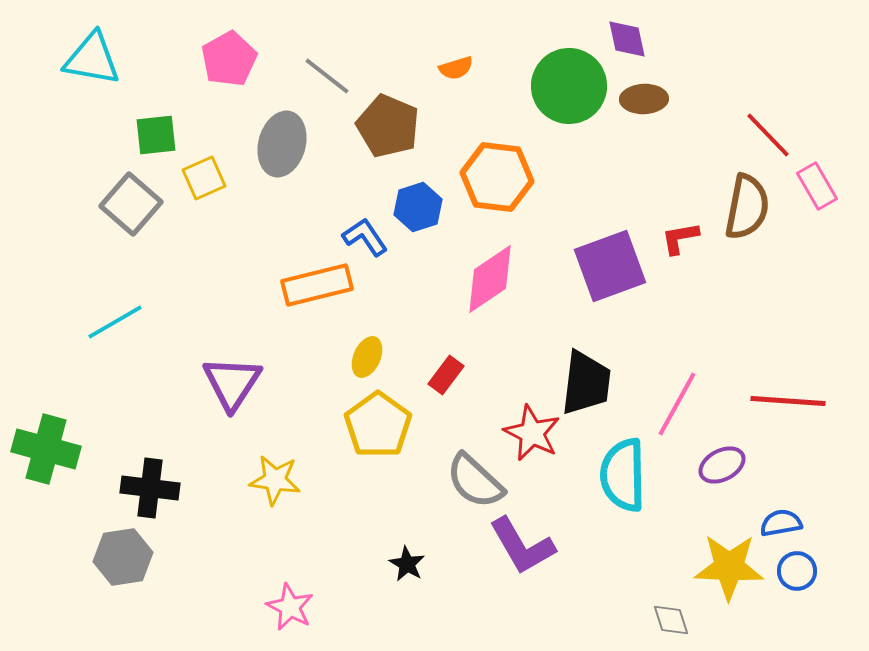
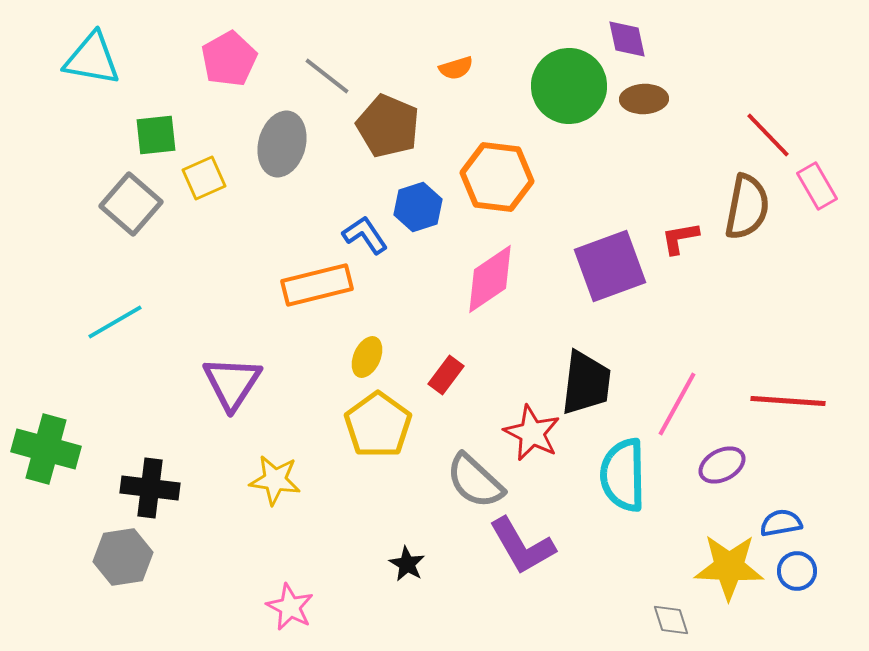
blue L-shape at (365, 237): moved 2 px up
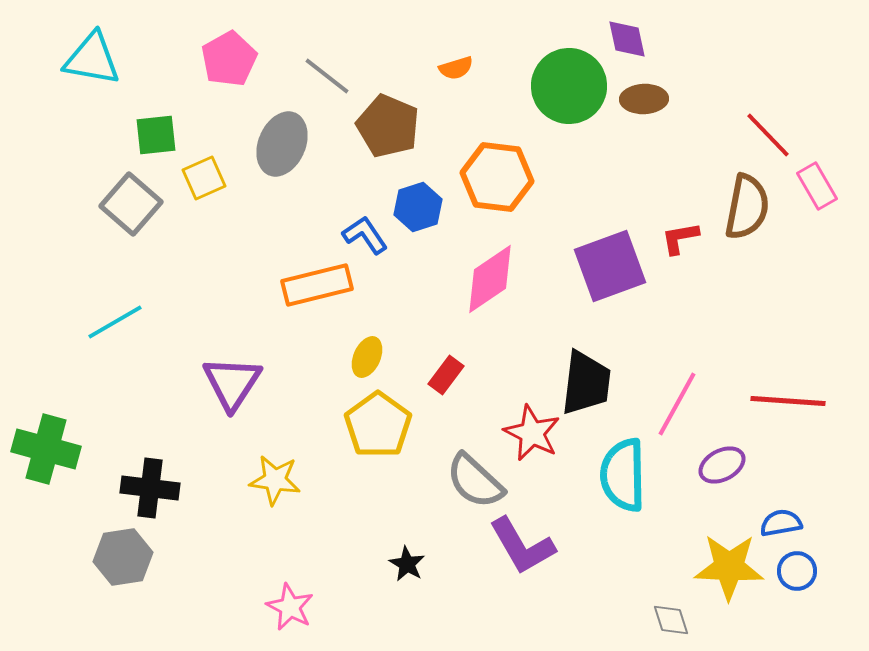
gray ellipse at (282, 144): rotated 8 degrees clockwise
